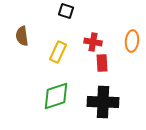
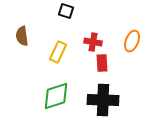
orange ellipse: rotated 15 degrees clockwise
black cross: moved 2 px up
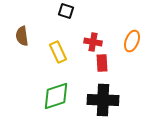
yellow rectangle: rotated 50 degrees counterclockwise
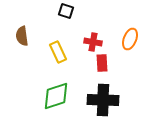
orange ellipse: moved 2 px left, 2 px up
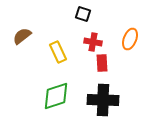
black square: moved 17 px right, 3 px down
brown semicircle: rotated 60 degrees clockwise
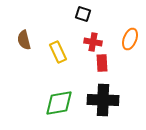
brown semicircle: moved 2 px right, 4 px down; rotated 66 degrees counterclockwise
green diamond: moved 3 px right, 7 px down; rotated 8 degrees clockwise
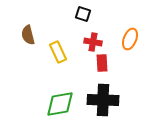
brown semicircle: moved 4 px right, 5 px up
green diamond: moved 1 px right, 1 px down
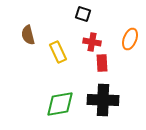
red cross: moved 1 px left
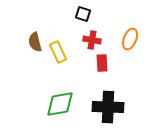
brown semicircle: moved 7 px right, 7 px down
red cross: moved 2 px up
black cross: moved 5 px right, 7 px down
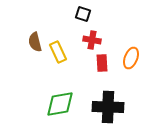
orange ellipse: moved 1 px right, 19 px down
